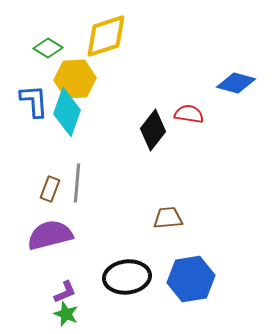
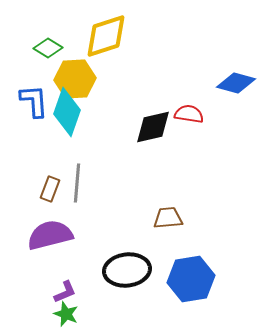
black diamond: moved 3 px up; rotated 39 degrees clockwise
black ellipse: moved 7 px up
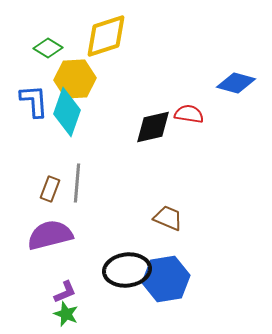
brown trapezoid: rotated 28 degrees clockwise
blue hexagon: moved 25 px left
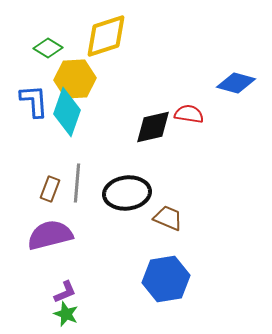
black ellipse: moved 77 px up
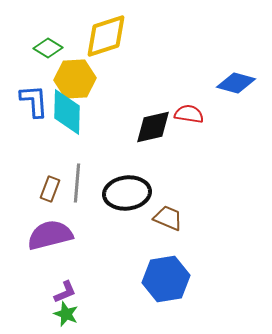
cyan diamond: rotated 18 degrees counterclockwise
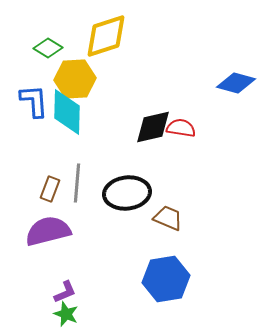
red semicircle: moved 8 px left, 14 px down
purple semicircle: moved 2 px left, 4 px up
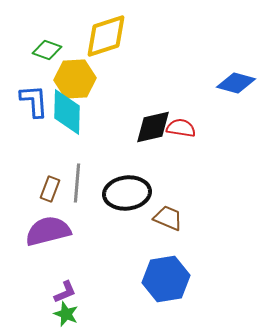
green diamond: moved 1 px left, 2 px down; rotated 12 degrees counterclockwise
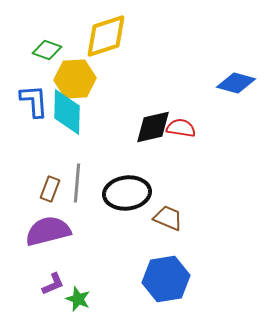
purple L-shape: moved 12 px left, 8 px up
green star: moved 12 px right, 15 px up
